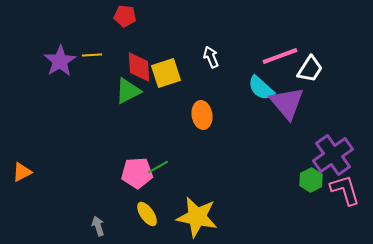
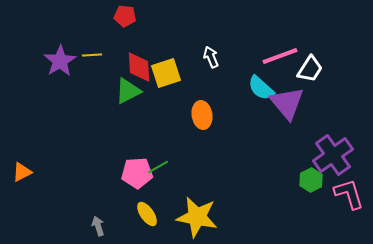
pink L-shape: moved 4 px right, 4 px down
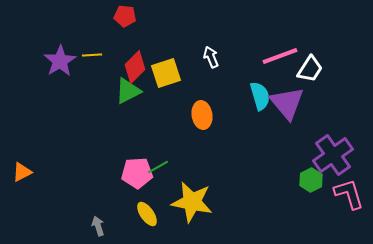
red diamond: moved 4 px left; rotated 48 degrees clockwise
cyan semicircle: moved 1 px left, 8 px down; rotated 148 degrees counterclockwise
yellow star: moved 5 px left, 15 px up
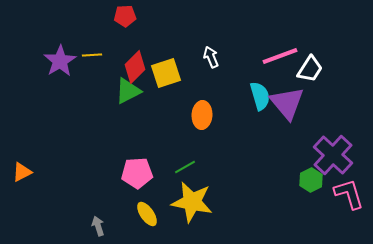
red pentagon: rotated 10 degrees counterclockwise
orange ellipse: rotated 12 degrees clockwise
purple cross: rotated 12 degrees counterclockwise
green line: moved 27 px right
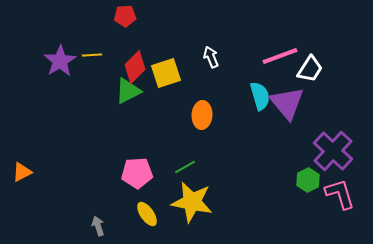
purple cross: moved 4 px up
green hexagon: moved 3 px left
pink L-shape: moved 9 px left
